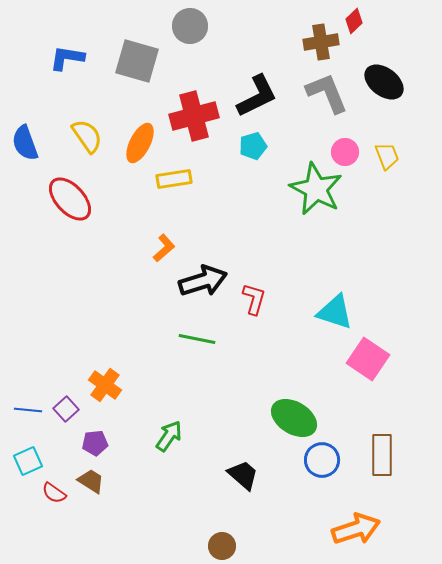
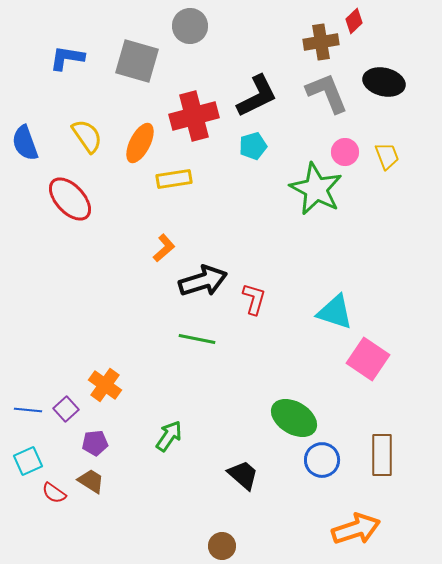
black ellipse: rotated 24 degrees counterclockwise
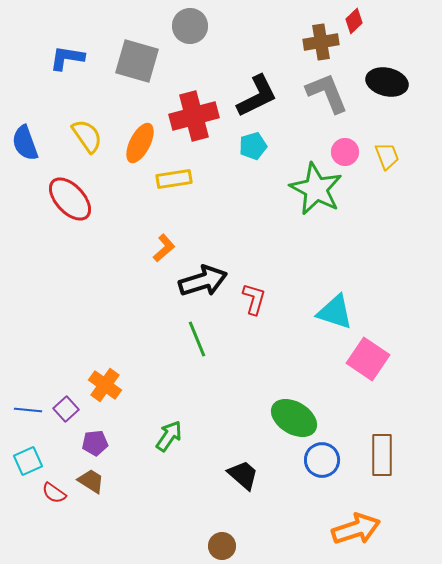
black ellipse: moved 3 px right
green line: rotated 57 degrees clockwise
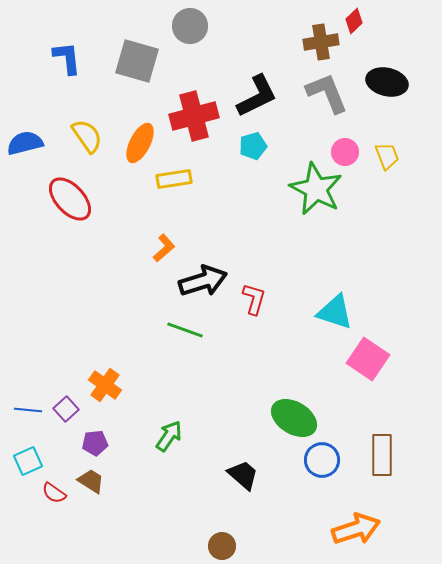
blue L-shape: rotated 75 degrees clockwise
blue semicircle: rotated 96 degrees clockwise
green line: moved 12 px left, 9 px up; rotated 48 degrees counterclockwise
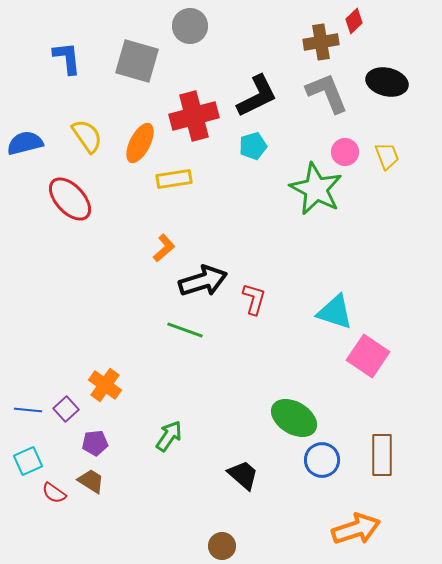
pink square: moved 3 px up
